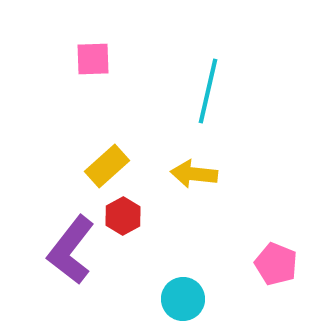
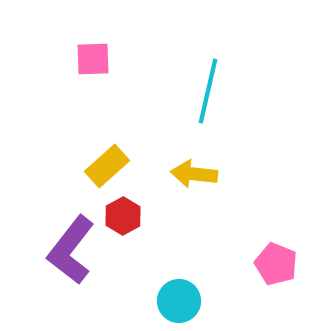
cyan circle: moved 4 px left, 2 px down
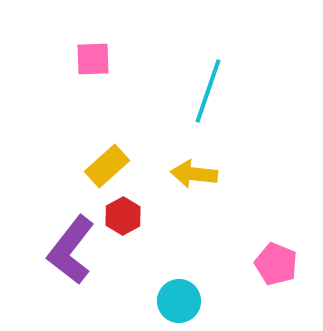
cyan line: rotated 6 degrees clockwise
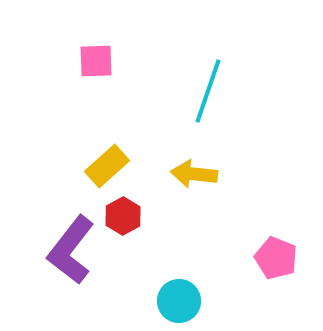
pink square: moved 3 px right, 2 px down
pink pentagon: moved 6 px up
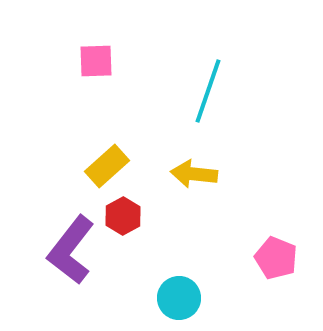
cyan circle: moved 3 px up
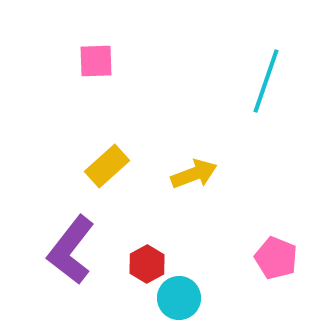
cyan line: moved 58 px right, 10 px up
yellow arrow: rotated 153 degrees clockwise
red hexagon: moved 24 px right, 48 px down
